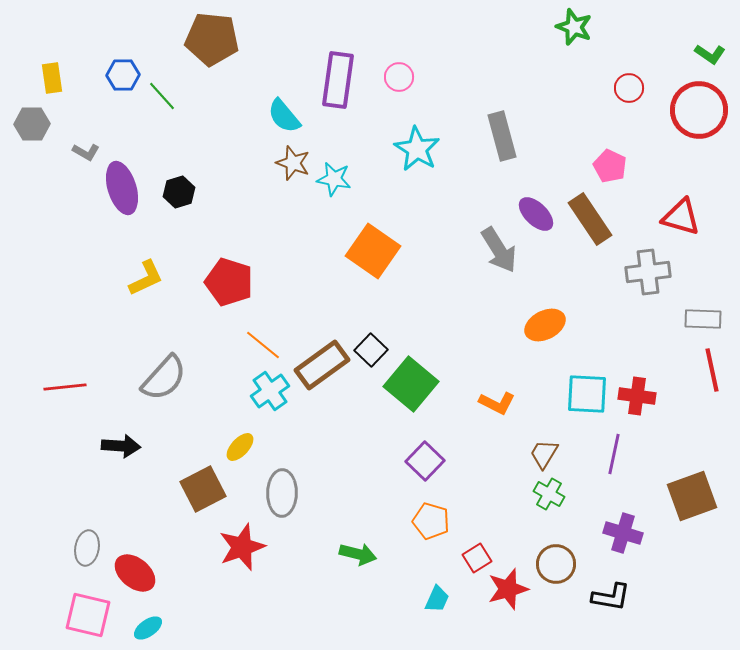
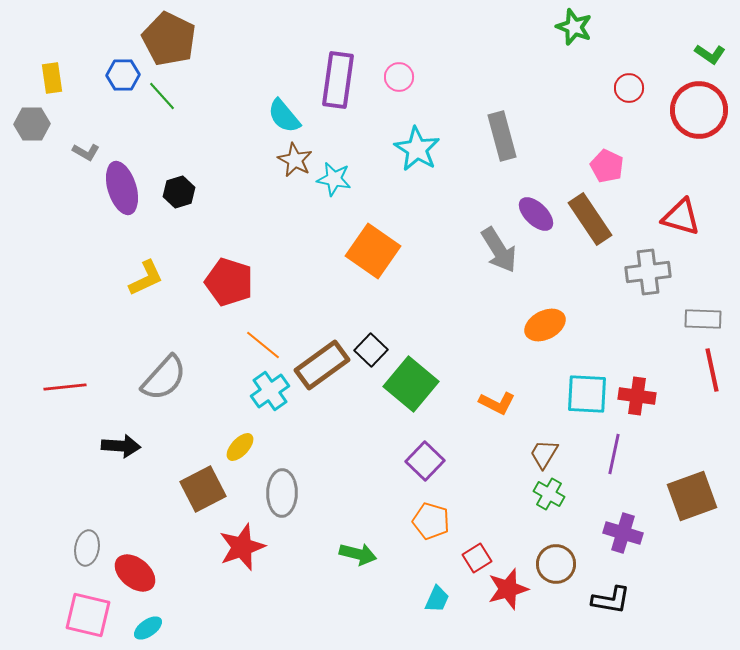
brown pentagon at (212, 39): moved 43 px left; rotated 20 degrees clockwise
brown star at (293, 163): moved 2 px right, 3 px up; rotated 8 degrees clockwise
pink pentagon at (610, 166): moved 3 px left
black L-shape at (611, 597): moved 3 px down
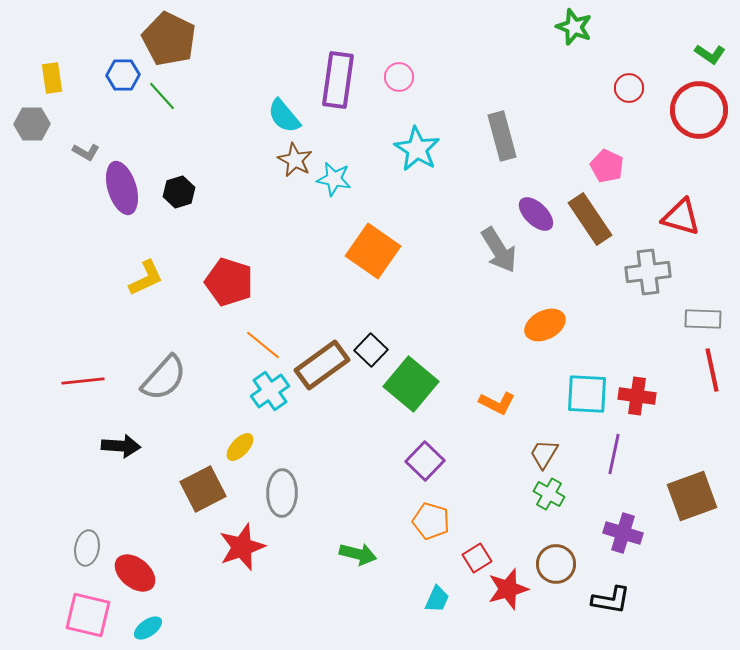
red line at (65, 387): moved 18 px right, 6 px up
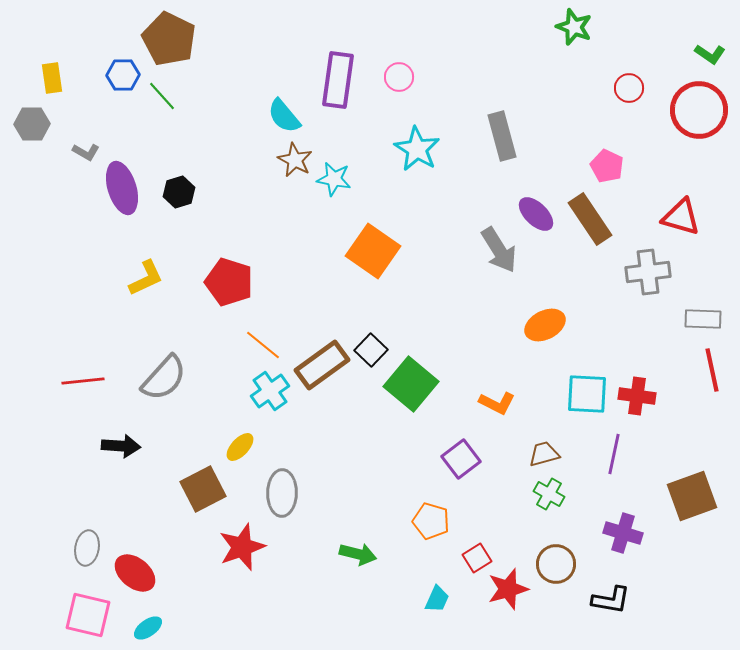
brown trapezoid at (544, 454): rotated 44 degrees clockwise
purple square at (425, 461): moved 36 px right, 2 px up; rotated 9 degrees clockwise
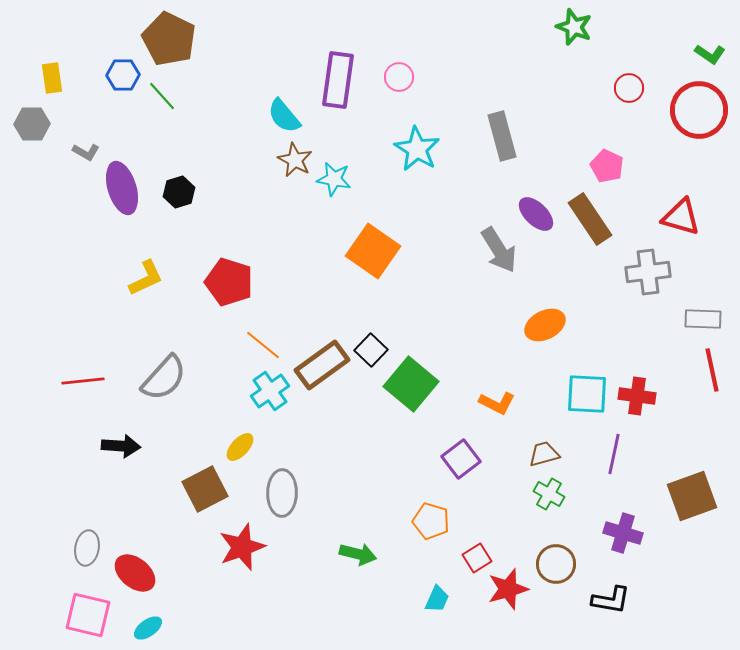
brown square at (203, 489): moved 2 px right
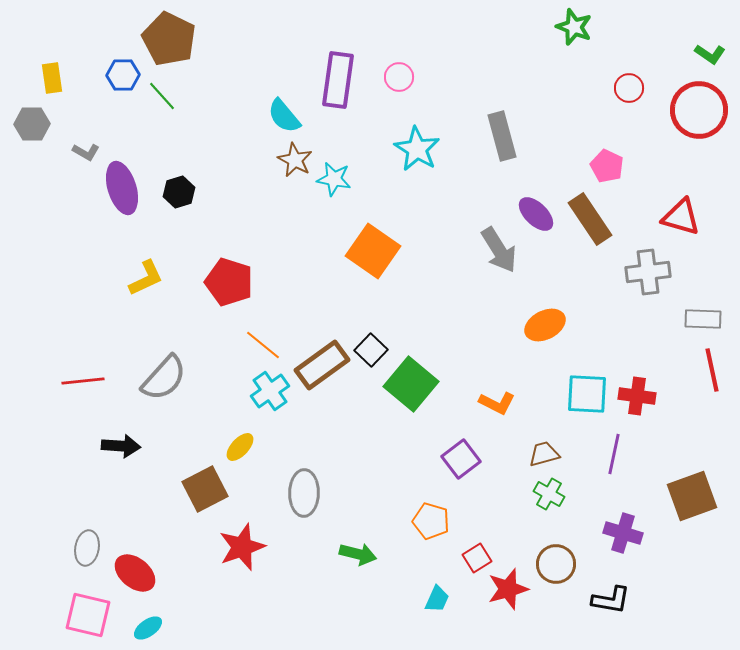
gray ellipse at (282, 493): moved 22 px right
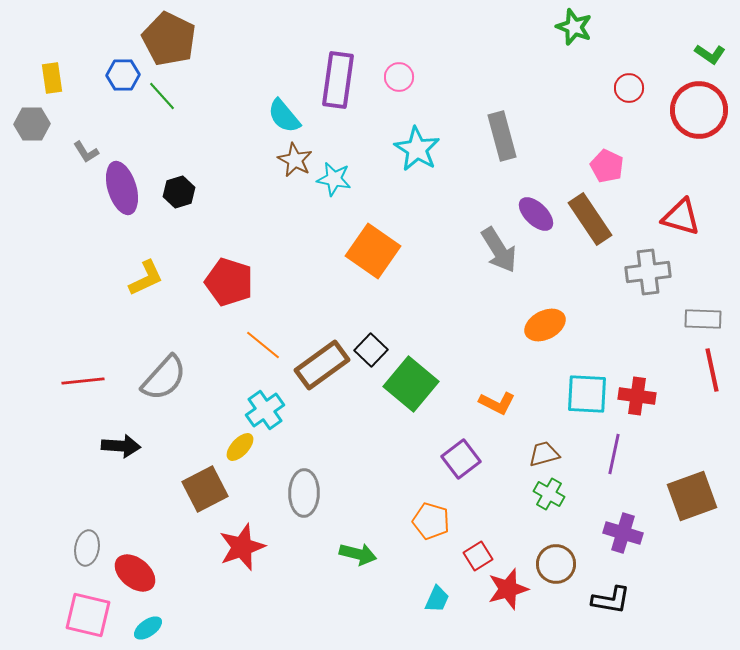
gray L-shape at (86, 152): rotated 28 degrees clockwise
cyan cross at (270, 391): moved 5 px left, 19 px down
red square at (477, 558): moved 1 px right, 2 px up
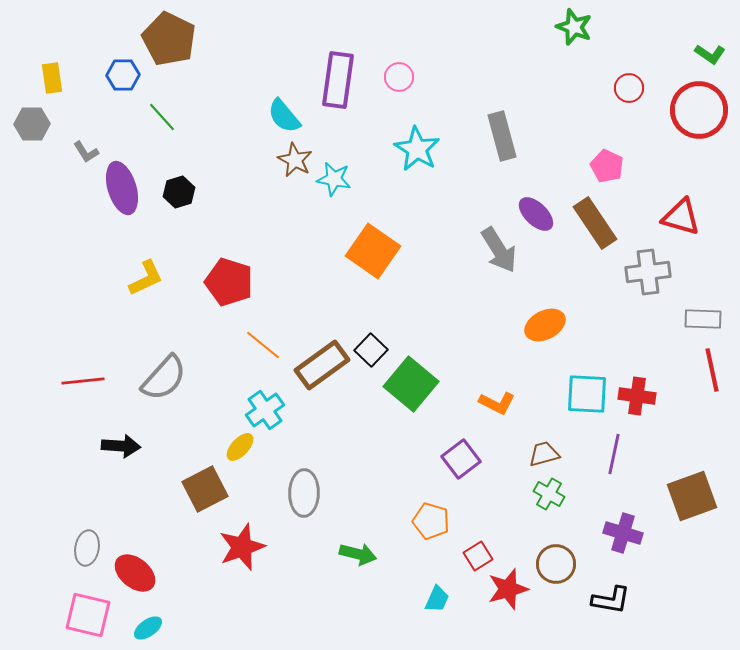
green line at (162, 96): moved 21 px down
brown rectangle at (590, 219): moved 5 px right, 4 px down
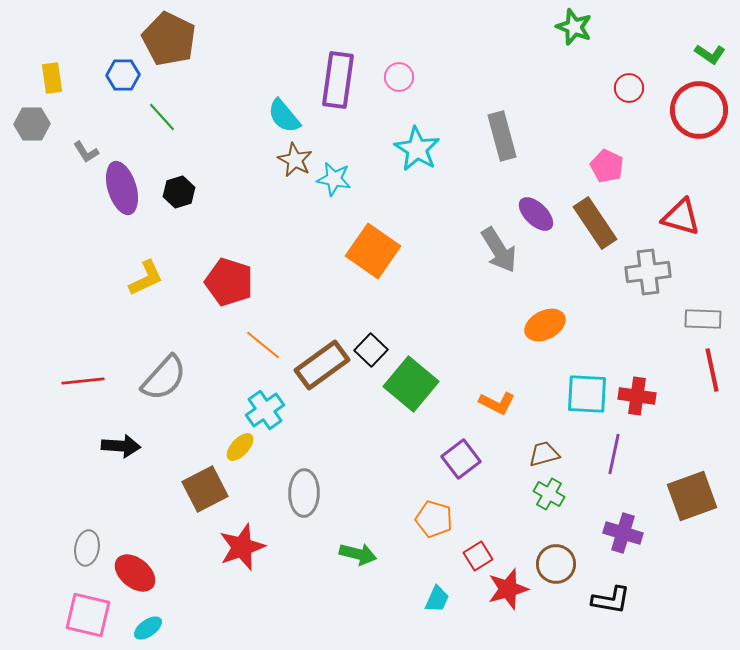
orange pentagon at (431, 521): moved 3 px right, 2 px up
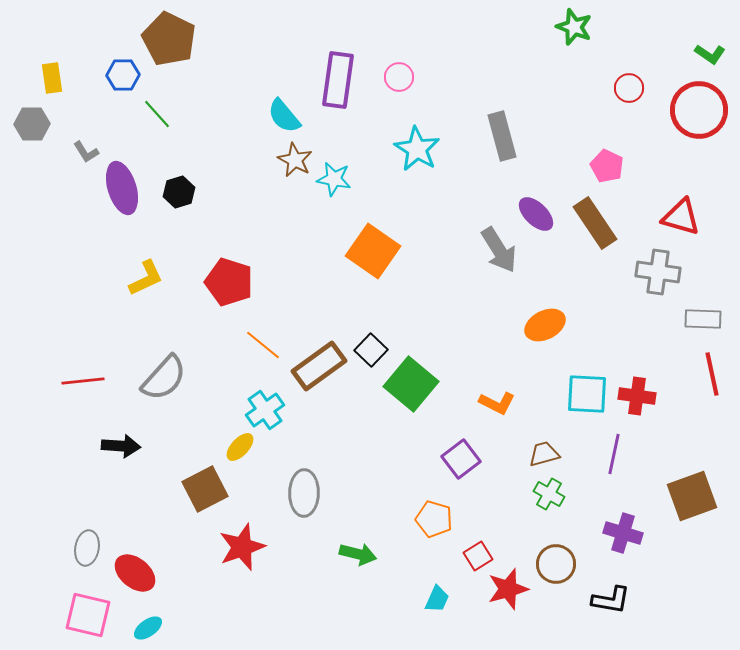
green line at (162, 117): moved 5 px left, 3 px up
gray cross at (648, 272): moved 10 px right; rotated 15 degrees clockwise
brown rectangle at (322, 365): moved 3 px left, 1 px down
red line at (712, 370): moved 4 px down
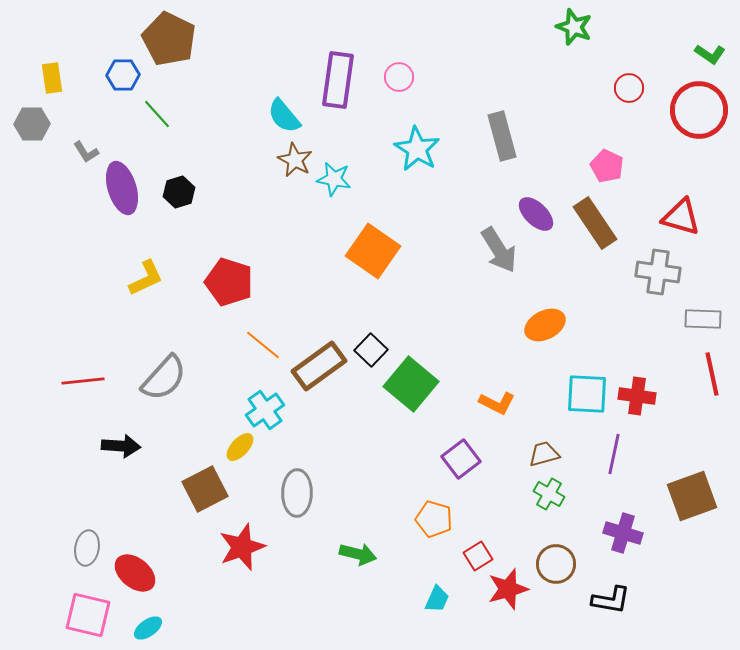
gray ellipse at (304, 493): moved 7 px left
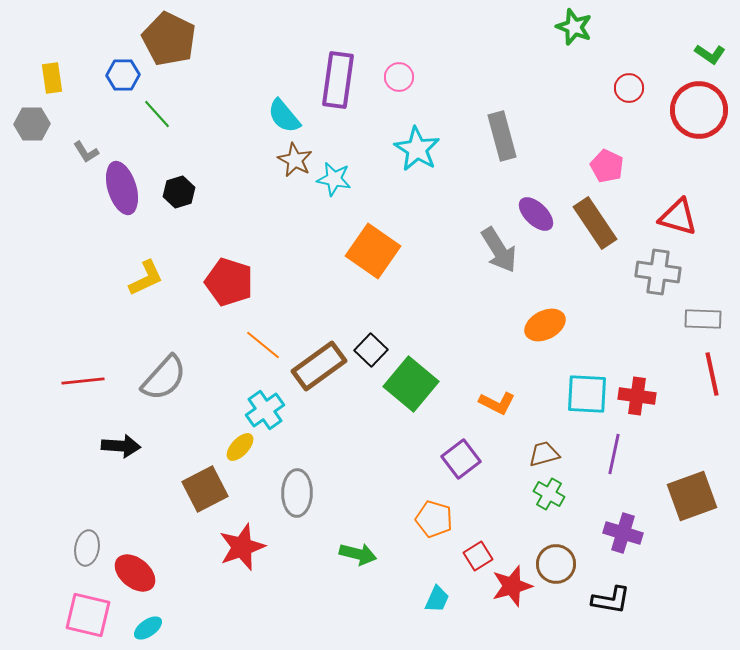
red triangle at (681, 217): moved 3 px left
red star at (508, 589): moved 4 px right, 3 px up
